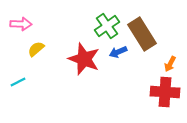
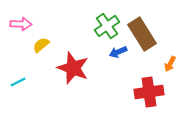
yellow semicircle: moved 5 px right, 4 px up
red star: moved 11 px left, 9 px down
red cross: moved 16 px left; rotated 12 degrees counterclockwise
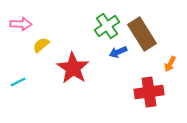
red star: rotated 12 degrees clockwise
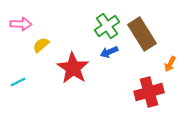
blue arrow: moved 9 px left
red cross: rotated 8 degrees counterclockwise
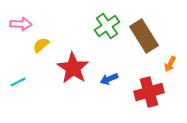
brown rectangle: moved 2 px right, 2 px down
blue arrow: moved 27 px down
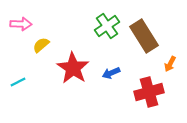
blue arrow: moved 2 px right, 6 px up
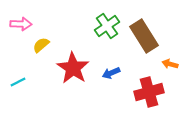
orange arrow: rotated 77 degrees clockwise
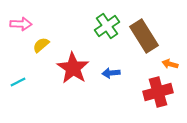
blue arrow: rotated 18 degrees clockwise
red cross: moved 9 px right
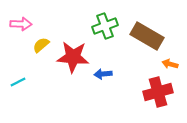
green cross: moved 2 px left; rotated 15 degrees clockwise
brown rectangle: moved 3 px right; rotated 28 degrees counterclockwise
red star: moved 11 px up; rotated 28 degrees counterclockwise
blue arrow: moved 8 px left, 1 px down
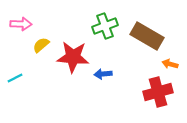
cyan line: moved 3 px left, 4 px up
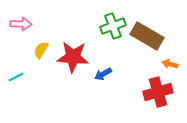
green cross: moved 8 px right
yellow semicircle: moved 5 px down; rotated 18 degrees counterclockwise
blue arrow: rotated 24 degrees counterclockwise
cyan line: moved 1 px right, 1 px up
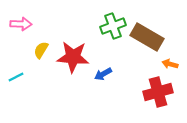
brown rectangle: moved 1 px down
